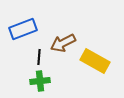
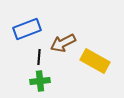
blue rectangle: moved 4 px right
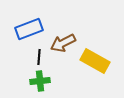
blue rectangle: moved 2 px right
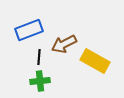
blue rectangle: moved 1 px down
brown arrow: moved 1 px right, 1 px down
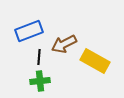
blue rectangle: moved 1 px down
